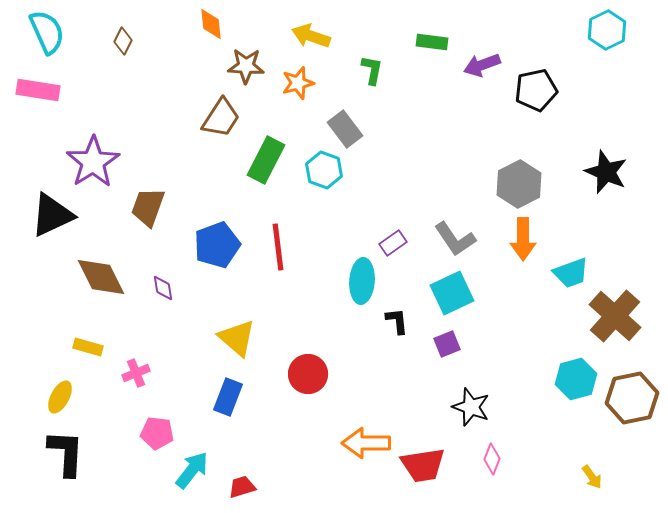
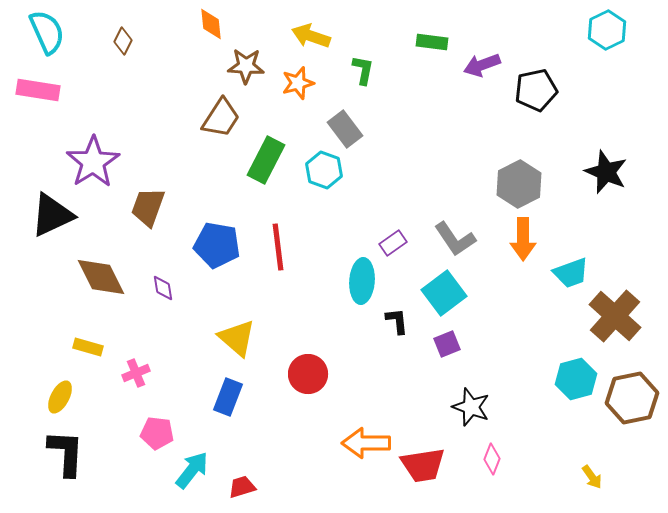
green L-shape at (372, 70): moved 9 px left
blue pentagon at (217, 245): rotated 30 degrees clockwise
cyan square at (452, 293): moved 8 px left; rotated 12 degrees counterclockwise
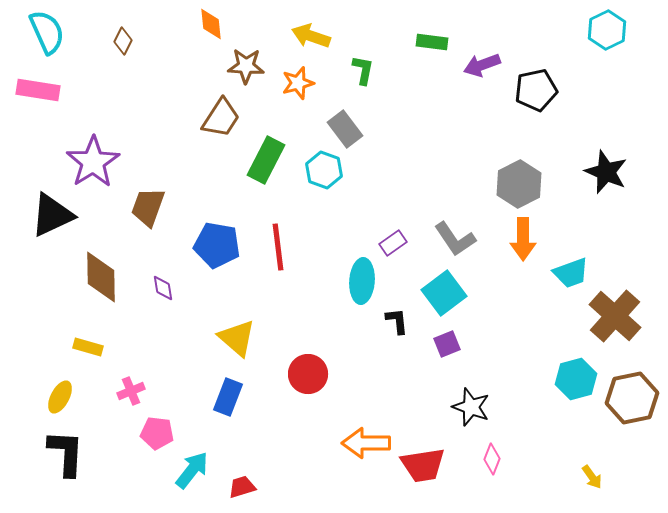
brown diamond at (101, 277): rotated 26 degrees clockwise
pink cross at (136, 373): moved 5 px left, 18 px down
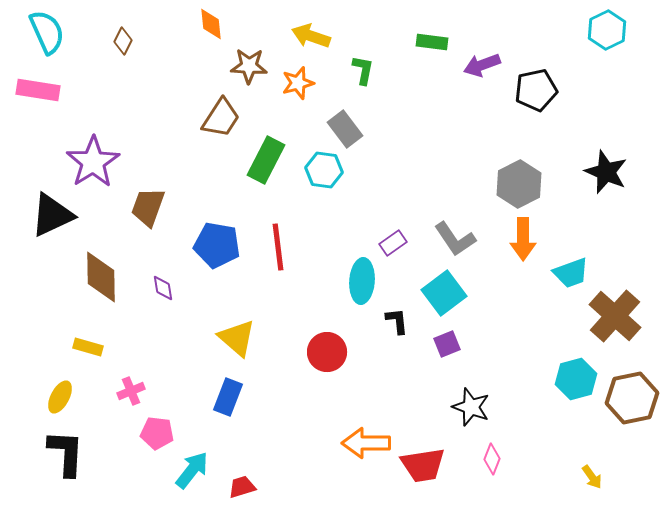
brown star at (246, 66): moved 3 px right
cyan hexagon at (324, 170): rotated 12 degrees counterclockwise
red circle at (308, 374): moved 19 px right, 22 px up
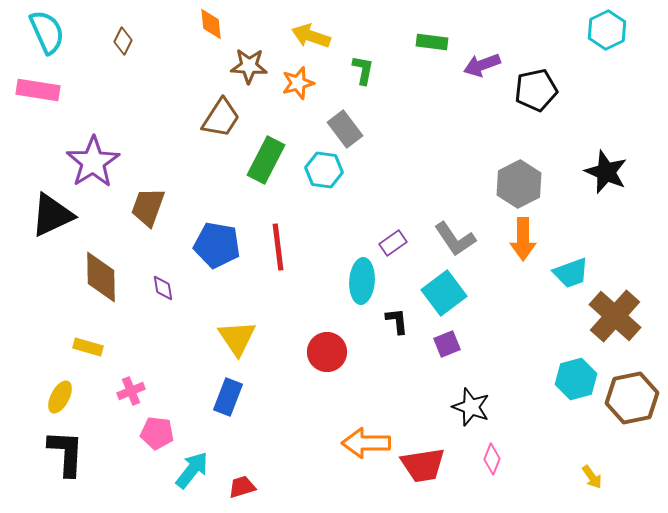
yellow triangle at (237, 338): rotated 15 degrees clockwise
